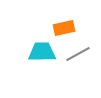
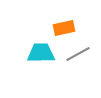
cyan trapezoid: moved 1 px left, 1 px down
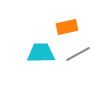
orange rectangle: moved 3 px right, 1 px up
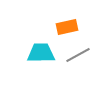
gray line: moved 1 px down
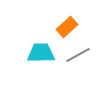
orange rectangle: rotated 30 degrees counterclockwise
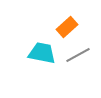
cyan trapezoid: moved 1 px right; rotated 12 degrees clockwise
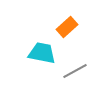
gray line: moved 3 px left, 16 px down
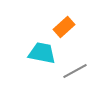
orange rectangle: moved 3 px left
